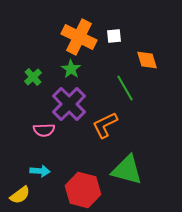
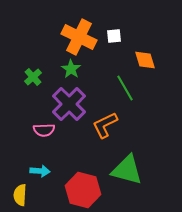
orange diamond: moved 2 px left
yellow semicircle: rotated 130 degrees clockwise
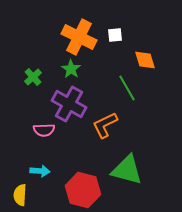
white square: moved 1 px right, 1 px up
green line: moved 2 px right
purple cross: rotated 16 degrees counterclockwise
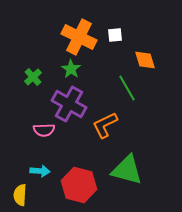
red hexagon: moved 4 px left, 5 px up
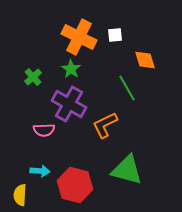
red hexagon: moved 4 px left
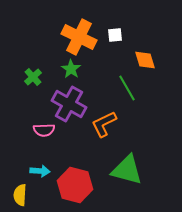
orange L-shape: moved 1 px left, 1 px up
